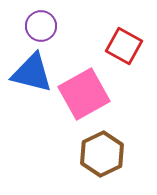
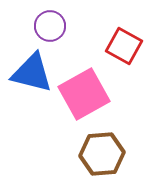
purple circle: moved 9 px right
brown hexagon: rotated 21 degrees clockwise
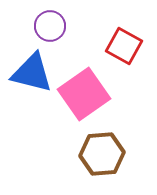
pink square: rotated 6 degrees counterclockwise
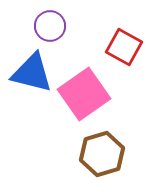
red square: moved 1 px down
brown hexagon: rotated 12 degrees counterclockwise
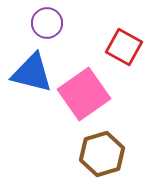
purple circle: moved 3 px left, 3 px up
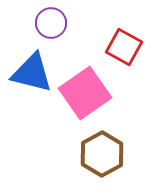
purple circle: moved 4 px right
pink square: moved 1 px right, 1 px up
brown hexagon: rotated 12 degrees counterclockwise
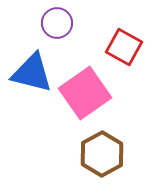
purple circle: moved 6 px right
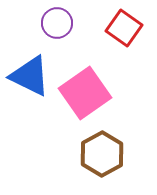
red square: moved 19 px up; rotated 6 degrees clockwise
blue triangle: moved 2 px left, 3 px down; rotated 12 degrees clockwise
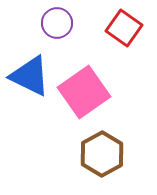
pink square: moved 1 px left, 1 px up
